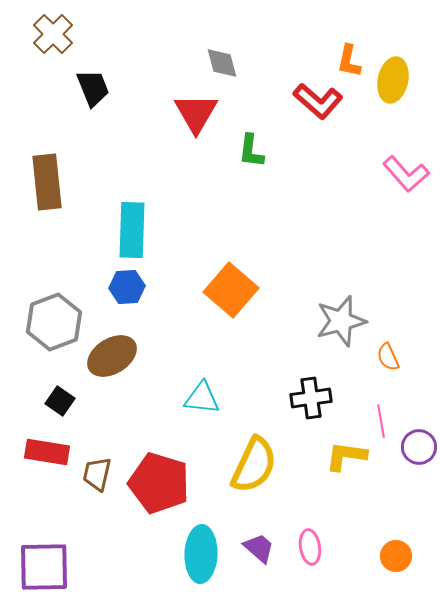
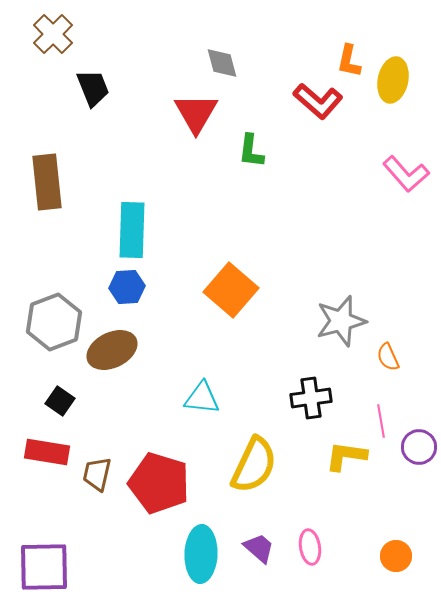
brown ellipse: moved 6 px up; rotated 6 degrees clockwise
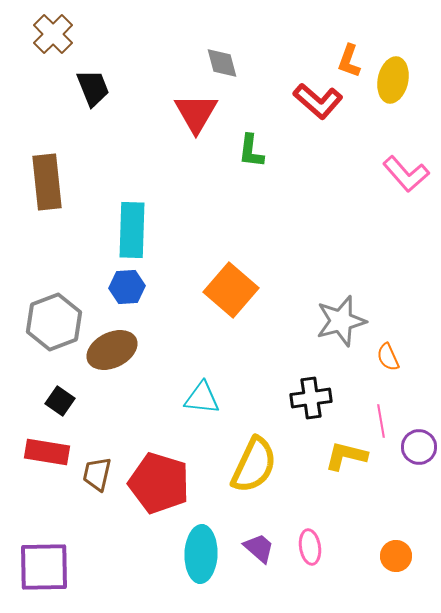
orange L-shape: rotated 8 degrees clockwise
yellow L-shape: rotated 6 degrees clockwise
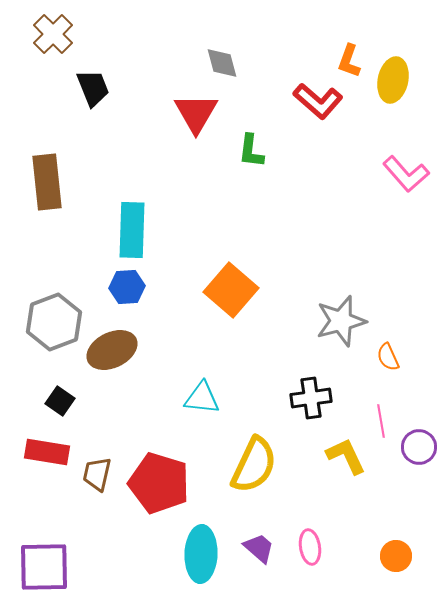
yellow L-shape: rotated 51 degrees clockwise
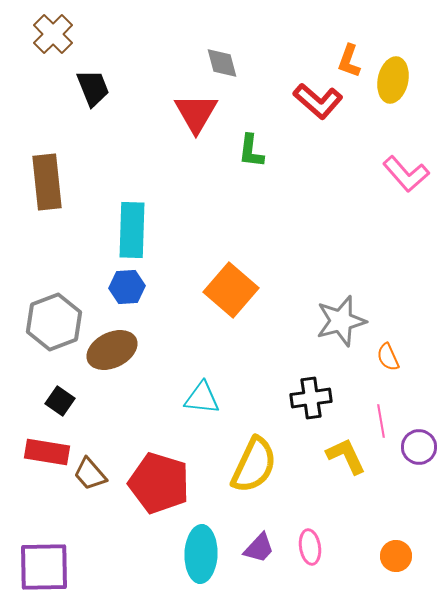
brown trapezoid: moved 7 px left; rotated 54 degrees counterclockwise
purple trapezoid: rotated 92 degrees clockwise
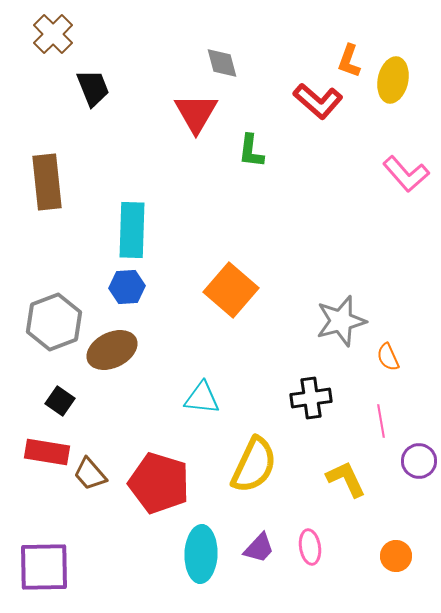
purple circle: moved 14 px down
yellow L-shape: moved 23 px down
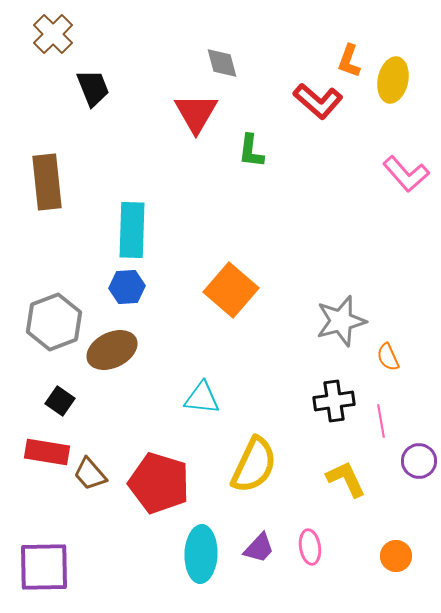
black cross: moved 23 px right, 3 px down
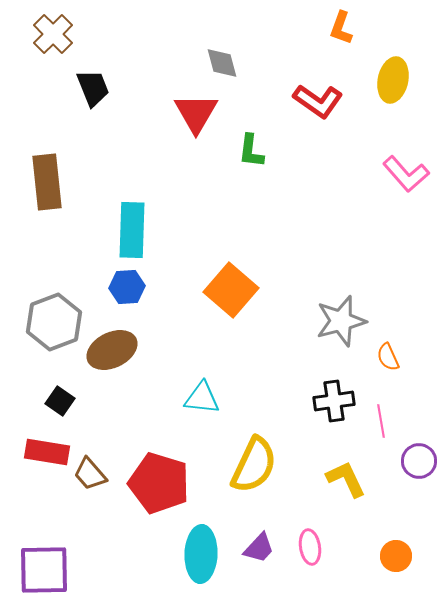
orange L-shape: moved 8 px left, 33 px up
red L-shape: rotated 6 degrees counterclockwise
purple square: moved 3 px down
